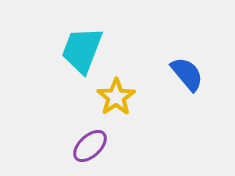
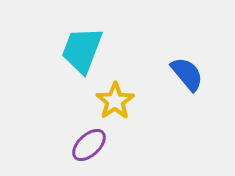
yellow star: moved 1 px left, 4 px down
purple ellipse: moved 1 px left, 1 px up
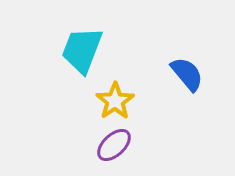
purple ellipse: moved 25 px right
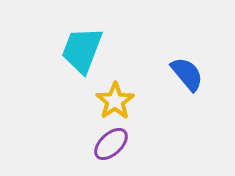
purple ellipse: moved 3 px left, 1 px up
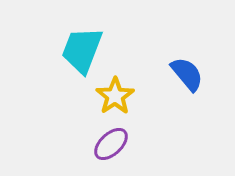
yellow star: moved 5 px up
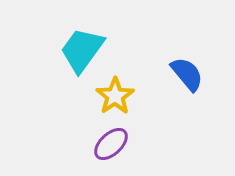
cyan trapezoid: rotated 15 degrees clockwise
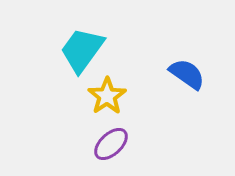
blue semicircle: rotated 15 degrees counterclockwise
yellow star: moved 8 px left
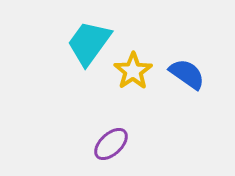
cyan trapezoid: moved 7 px right, 7 px up
yellow star: moved 26 px right, 25 px up
